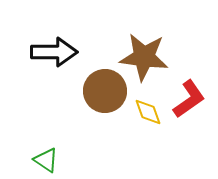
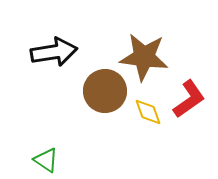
black arrow: rotated 9 degrees counterclockwise
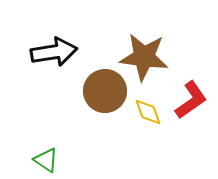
red L-shape: moved 2 px right, 1 px down
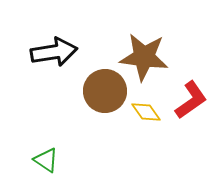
yellow diamond: moved 2 px left; rotated 16 degrees counterclockwise
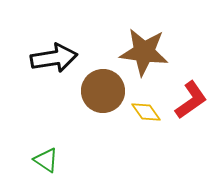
black arrow: moved 6 px down
brown star: moved 5 px up
brown circle: moved 2 px left
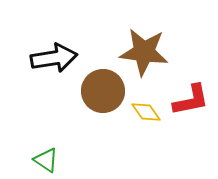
red L-shape: rotated 24 degrees clockwise
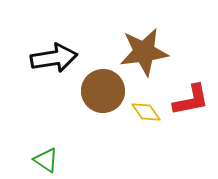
brown star: rotated 15 degrees counterclockwise
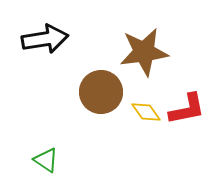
black arrow: moved 9 px left, 19 px up
brown circle: moved 2 px left, 1 px down
red L-shape: moved 4 px left, 9 px down
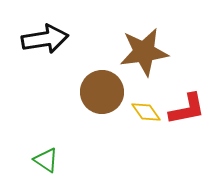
brown circle: moved 1 px right
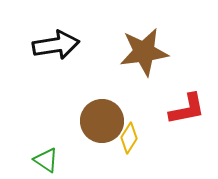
black arrow: moved 11 px right, 6 px down
brown circle: moved 29 px down
yellow diamond: moved 17 px left, 26 px down; rotated 68 degrees clockwise
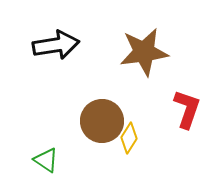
red L-shape: rotated 60 degrees counterclockwise
